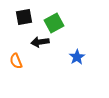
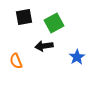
black arrow: moved 4 px right, 4 px down
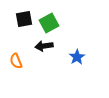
black square: moved 2 px down
green square: moved 5 px left
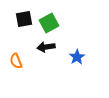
black arrow: moved 2 px right, 1 px down
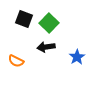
black square: rotated 30 degrees clockwise
green square: rotated 18 degrees counterclockwise
orange semicircle: rotated 42 degrees counterclockwise
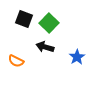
black arrow: moved 1 px left; rotated 24 degrees clockwise
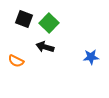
blue star: moved 14 px right; rotated 28 degrees clockwise
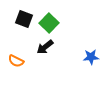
black arrow: rotated 54 degrees counterclockwise
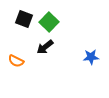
green square: moved 1 px up
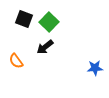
blue star: moved 4 px right, 11 px down
orange semicircle: rotated 28 degrees clockwise
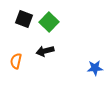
black arrow: moved 4 px down; rotated 24 degrees clockwise
orange semicircle: rotated 49 degrees clockwise
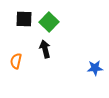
black square: rotated 18 degrees counterclockwise
black arrow: moved 2 px up; rotated 90 degrees clockwise
